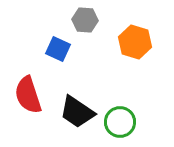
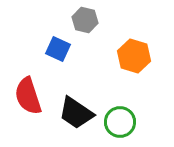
gray hexagon: rotated 10 degrees clockwise
orange hexagon: moved 1 px left, 14 px down
red semicircle: moved 1 px down
black trapezoid: moved 1 px left, 1 px down
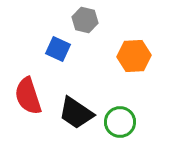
orange hexagon: rotated 20 degrees counterclockwise
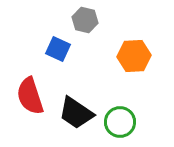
red semicircle: moved 2 px right
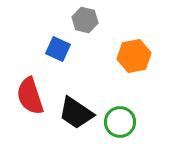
orange hexagon: rotated 8 degrees counterclockwise
